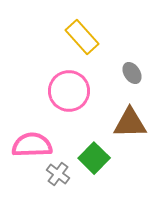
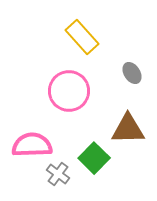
brown triangle: moved 2 px left, 6 px down
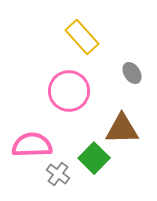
brown triangle: moved 6 px left
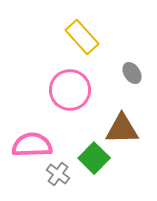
pink circle: moved 1 px right, 1 px up
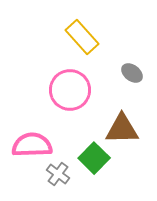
gray ellipse: rotated 20 degrees counterclockwise
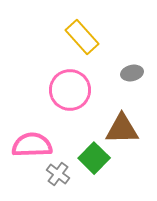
gray ellipse: rotated 50 degrees counterclockwise
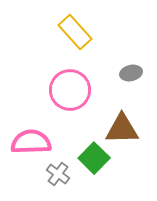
yellow rectangle: moved 7 px left, 5 px up
gray ellipse: moved 1 px left
pink semicircle: moved 1 px left, 3 px up
